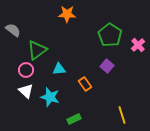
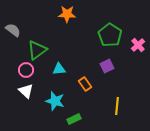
purple square: rotated 24 degrees clockwise
cyan star: moved 5 px right, 4 px down
yellow line: moved 5 px left, 9 px up; rotated 24 degrees clockwise
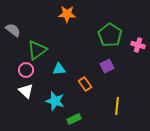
pink cross: rotated 32 degrees counterclockwise
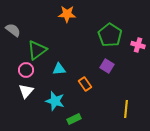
purple square: rotated 32 degrees counterclockwise
white triangle: rotated 28 degrees clockwise
yellow line: moved 9 px right, 3 px down
